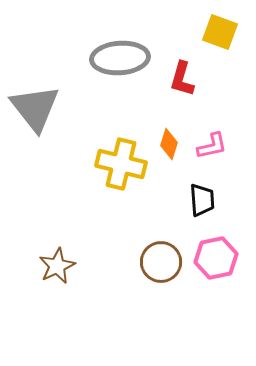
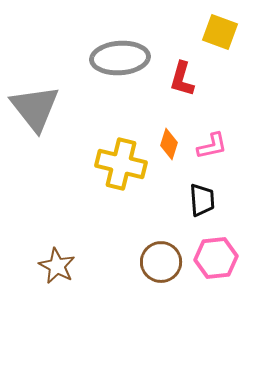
pink hexagon: rotated 6 degrees clockwise
brown star: rotated 18 degrees counterclockwise
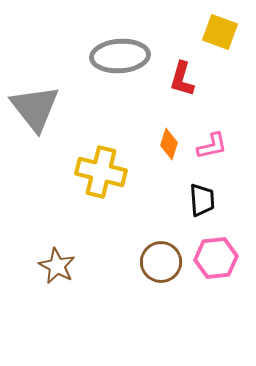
gray ellipse: moved 2 px up
yellow cross: moved 20 px left, 8 px down
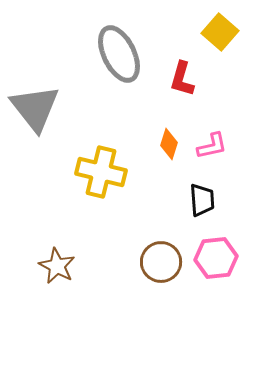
yellow square: rotated 21 degrees clockwise
gray ellipse: moved 1 px left, 2 px up; rotated 68 degrees clockwise
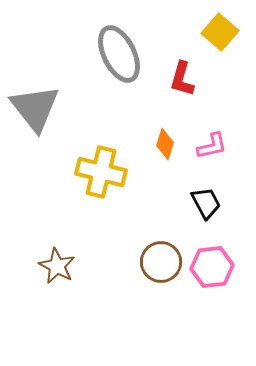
orange diamond: moved 4 px left
black trapezoid: moved 4 px right, 3 px down; rotated 24 degrees counterclockwise
pink hexagon: moved 4 px left, 9 px down
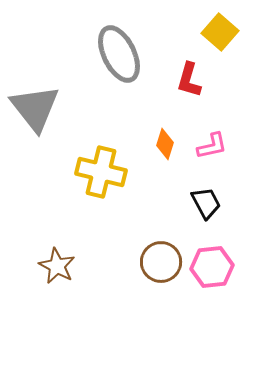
red L-shape: moved 7 px right, 1 px down
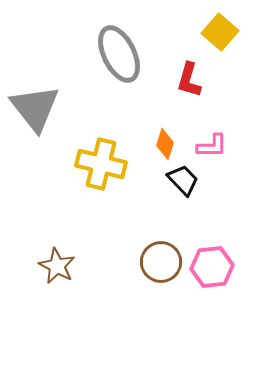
pink L-shape: rotated 12 degrees clockwise
yellow cross: moved 8 px up
black trapezoid: moved 23 px left, 23 px up; rotated 16 degrees counterclockwise
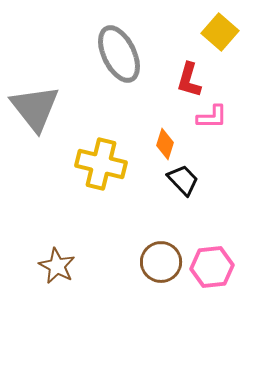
pink L-shape: moved 29 px up
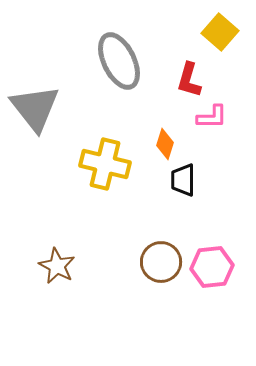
gray ellipse: moved 7 px down
yellow cross: moved 4 px right
black trapezoid: rotated 136 degrees counterclockwise
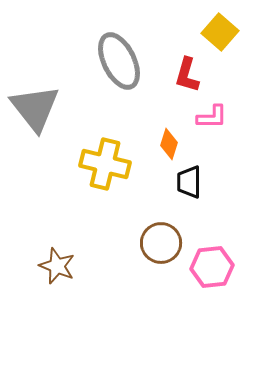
red L-shape: moved 2 px left, 5 px up
orange diamond: moved 4 px right
black trapezoid: moved 6 px right, 2 px down
brown circle: moved 19 px up
brown star: rotated 6 degrees counterclockwise
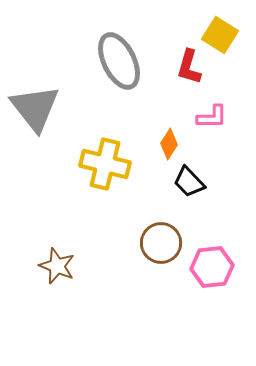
yellow square: moved 3 px down; rotated 9 degrees counterclockwise
red L-shape: moved 2 px right, 8 px up
orange diamond: rotated 16 degrees clockwise
black trapezoid: rotated 44 degrees counterclockwise
